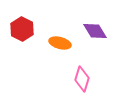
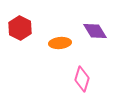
red hexagon: moved 2 px left, 1 px up
orange ellipse: rotated 20 degrees counterclockwise
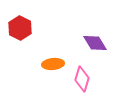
purple diamond: moved 12 px down
orange ellipse: moved 7 px left, 21 px down
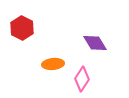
red hexagon: moved 2 px right
pink diamond: rotated 15 degrees clockwise
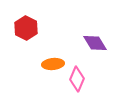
red hexagon: moved 4 px right
pink diamond: moved 5 px left; rotated 10 degrees counterclockwise
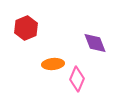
red hexagon: rotated 10 degrees clockwise
purple diamond: rotated 10 degrees clockwise
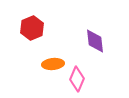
red hexagon: moved 6 px right
purple diamond: moved 2 px up; rotated 15 degrees clockwise
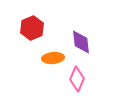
purple diamond: moved 14 px left, 1 px down
orange ellipse: moved 6 px up
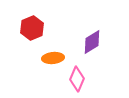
purple diamond: moved 11 px right; rotated 65 degrees clockwise
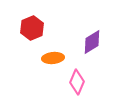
pink diamond: moved 3 px down
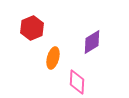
orange ellipse: rotated 70 degrees counterclockwise
pink diamond: rotated 20 degrees counterclockwise
